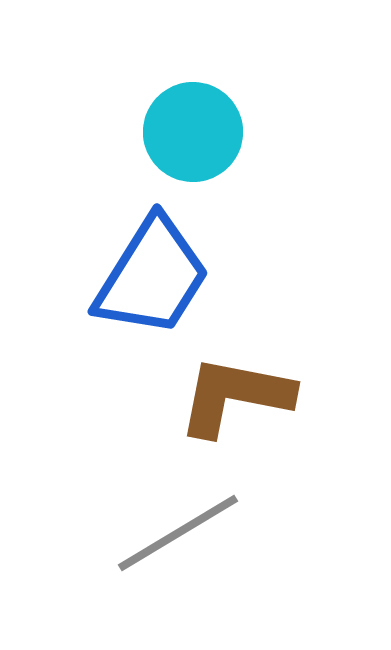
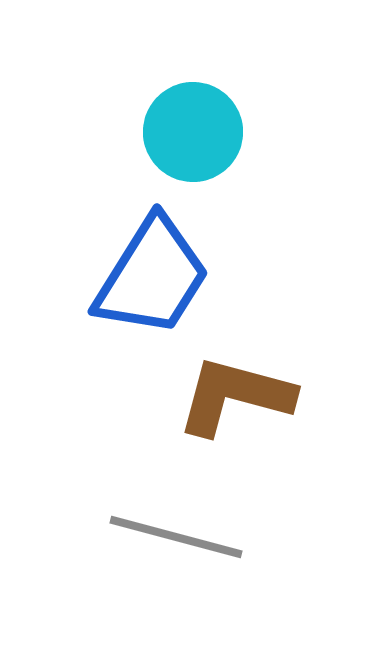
brown L-shape: rotated 4 degrees clockwise
gray line: moved 2 px left, 4 px down; rotated 46 degrees clockwise
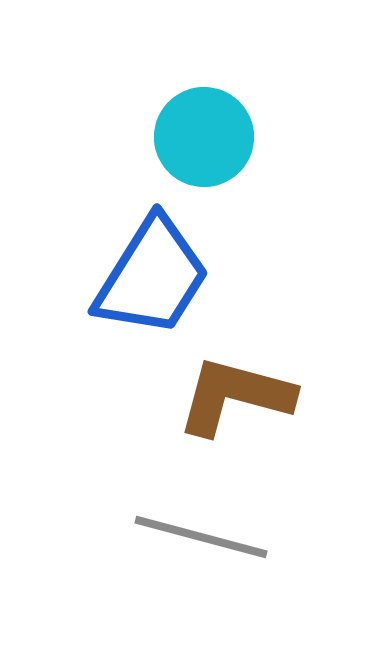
cyan circle: moved 11 px right, 5 px down
gray line: moved 25 px right
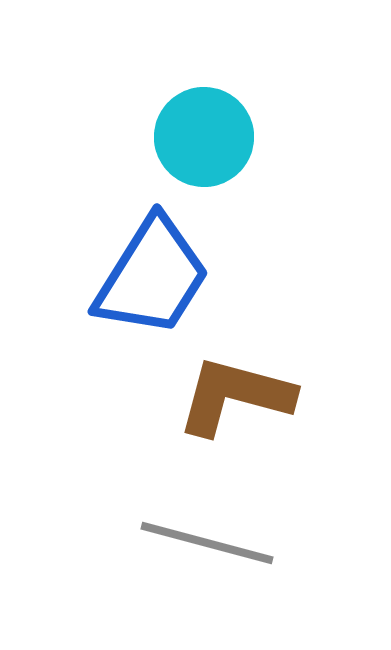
gray line: moved 6 px right, 6 px down
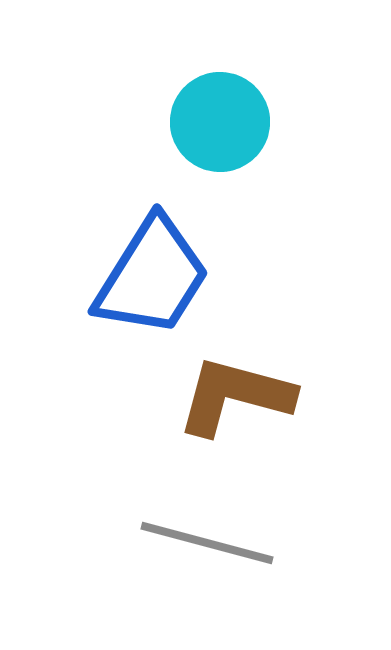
cyan circle: moved 16 px right, 15 px up
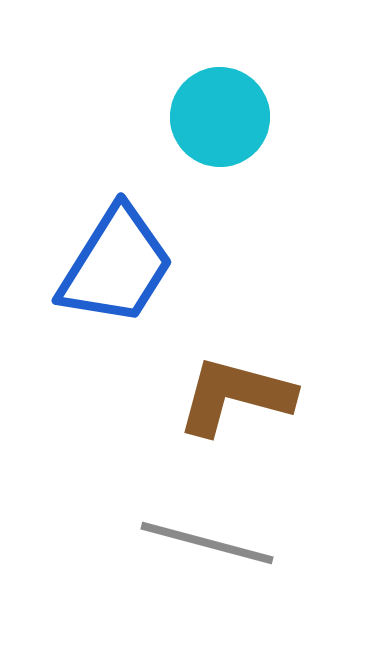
cyan circle: moved 5 px up
blue trapezoid: moved 36 px left, 11 px up
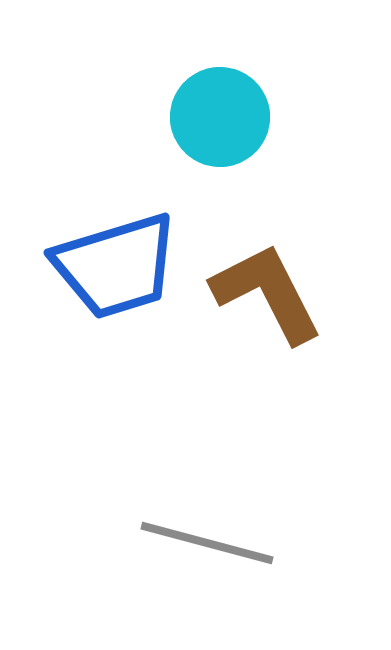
blue trapezoid: rotated 41 degrees clockwise
brown L-shape: moved 32 px right, 103 px up; rotated 48 degrees clockwise
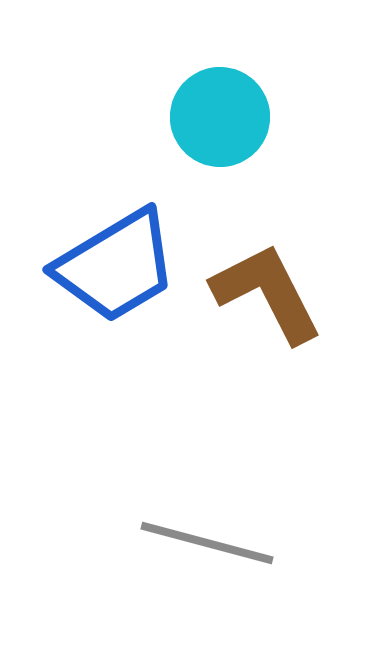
blue trapezoid: rotated 14 degrees counterclockwise
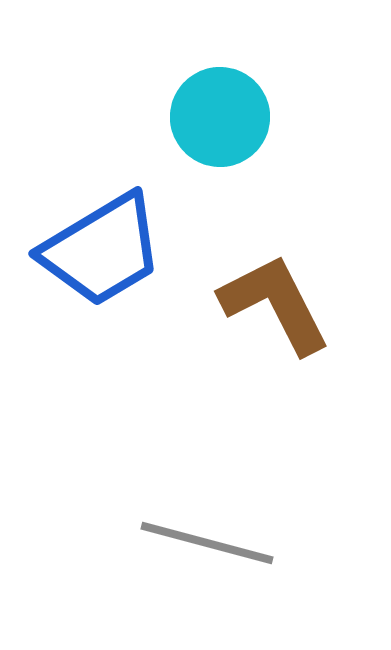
blue trapezoid: moved 14 px left, 16 px up
brown L-shape: moved 8 px right, 11 px down
